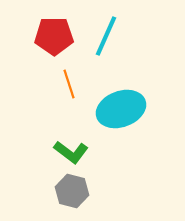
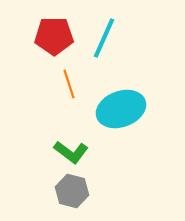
cyan line: moved 2 px left, 2 px down
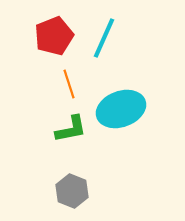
red pentagon: rotated 21 degrees counterclockwise
green L-shape: moved 23 px up; rotated 48 degrees counterclockwise
gray hexagon: rotated 8 degrees clockwise
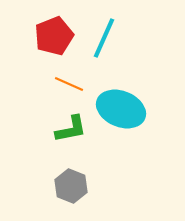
orange line: rotated 48 degrees counterclockwise
cyan ellipse: rotated 42 degrees clockwise
gray hexagon: moved 1 px left, 5 px up
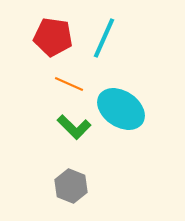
red pentagon: moved 1 px left, 1 px down; rotated 30 degrees clockwise
cyan ellipse: rotated 12 degrees clockwise
green L-shape: moved 3 px right, 2 px up; rotated 56 degrees clockwise
